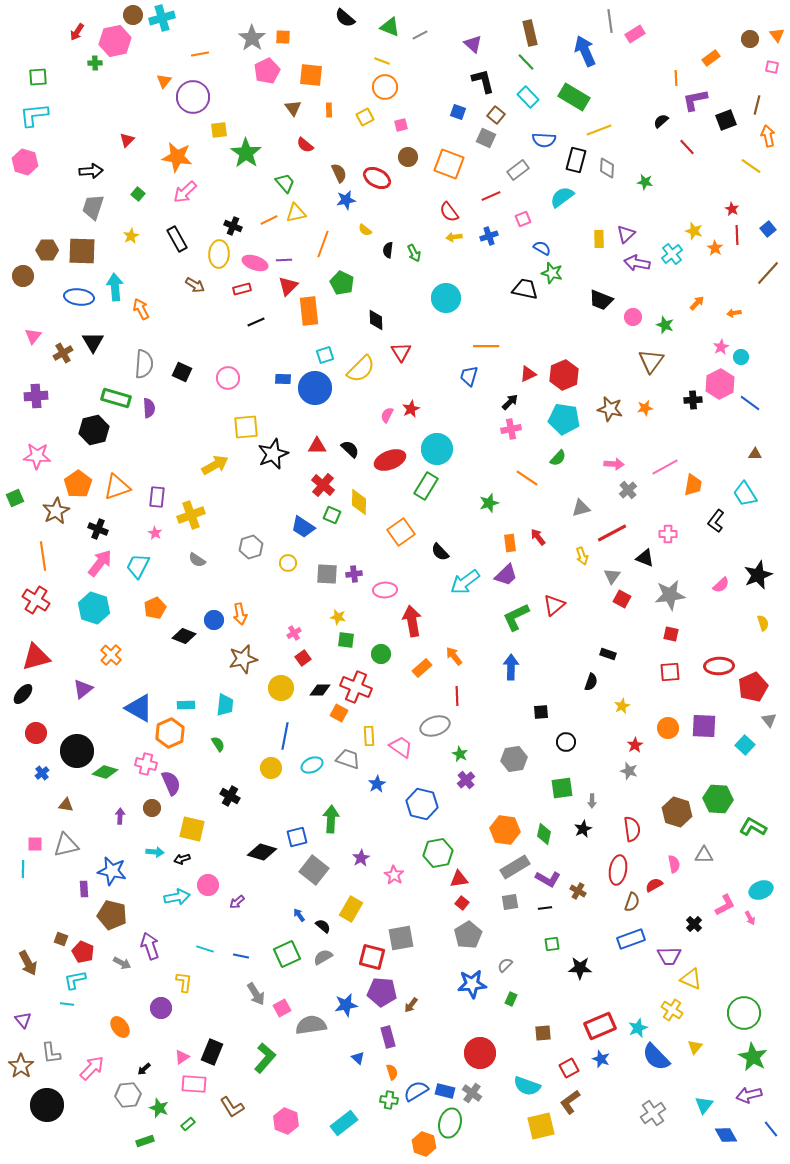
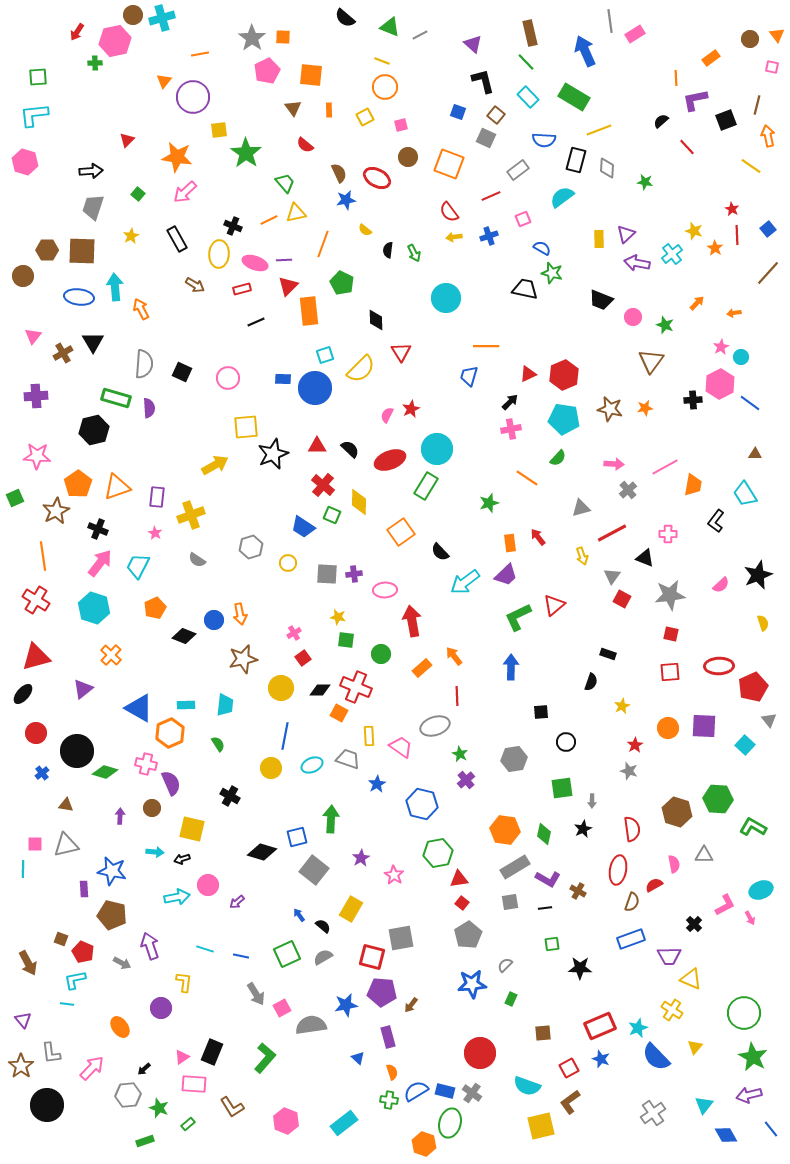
green L-shape at (516, 617): moved 2 px right
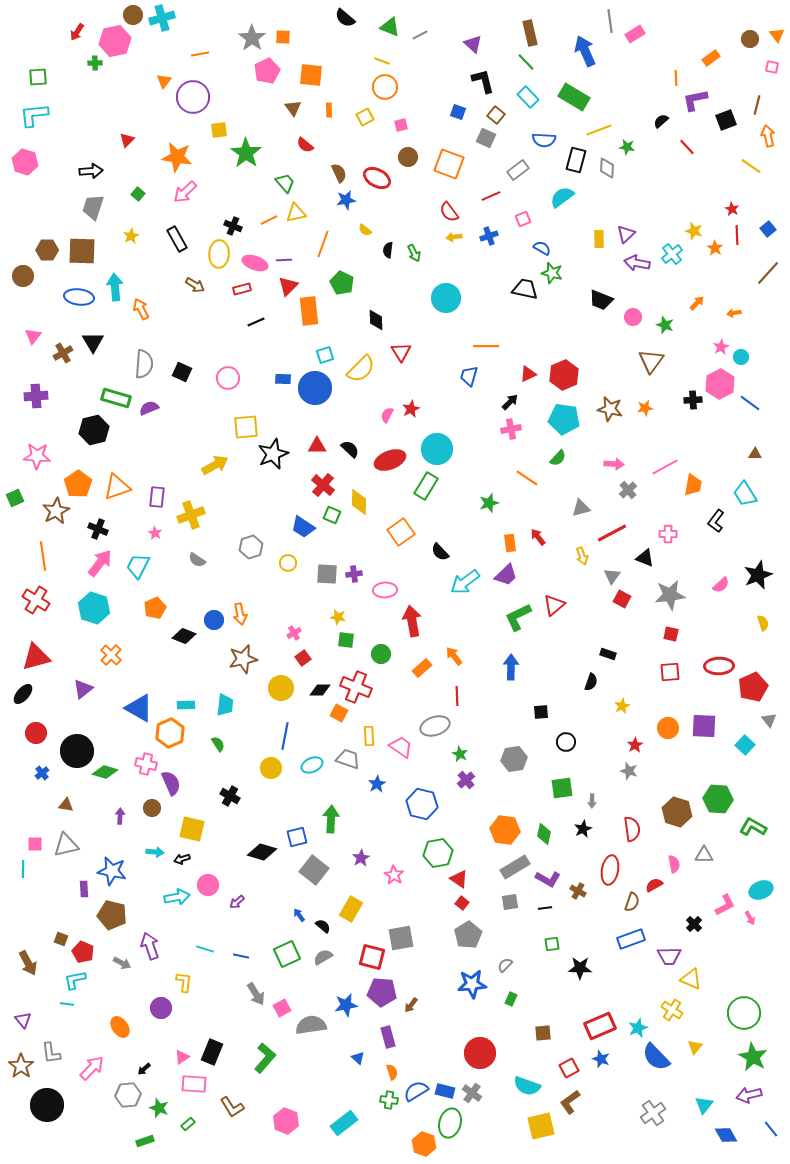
green star at (645, 182): moved 18 px left, 35 px up
purple semicircle at (149, 408): rotated 108 degrees counterclockwise
red ellipse at (618, 870): moved 8 px left
red triangle at (459, 879): rotated 42 degrees clockwise
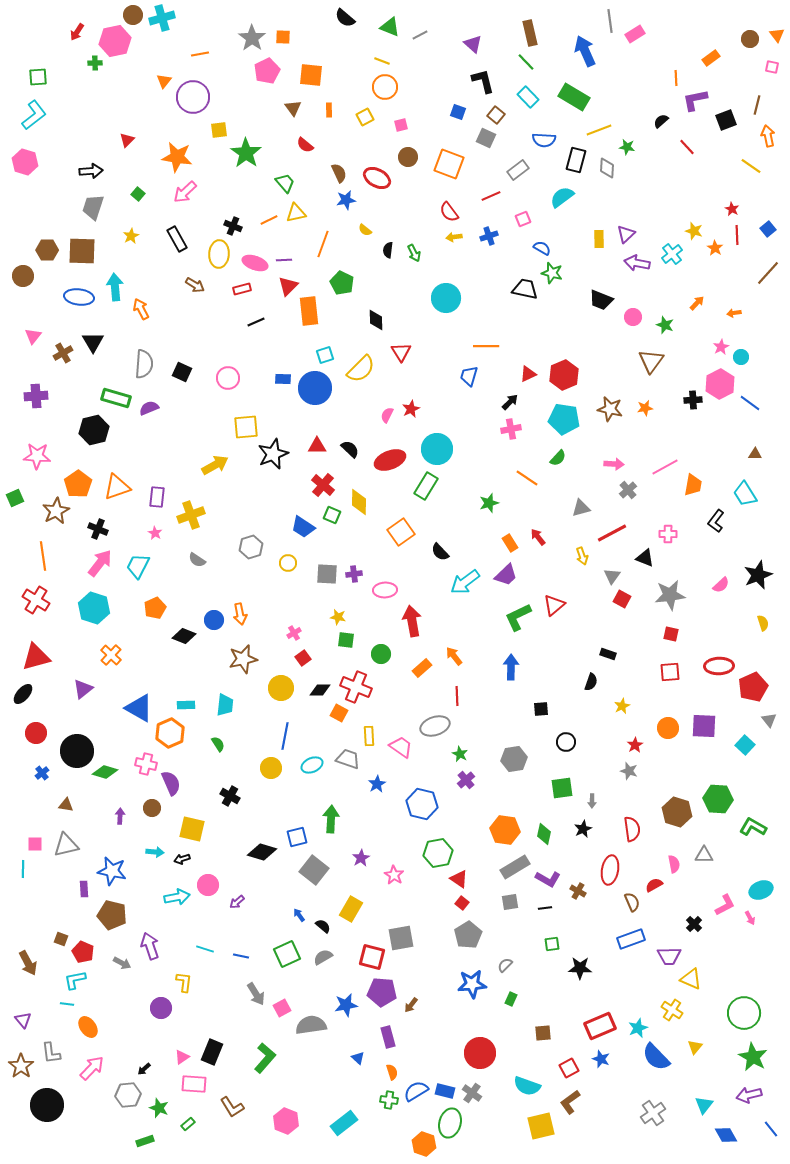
cyan L-shape at (34, 115): rotated 148 degrees clockwise
orange rectangle at (510, 543): rotated 24 degrees counterclockwise
black square at (541, 712): moved 3 px up
brown semicircle at (632, 902): rotated 42 degrees counterclockwise
orange ellipse at (120, 1027): moved 32 px left
